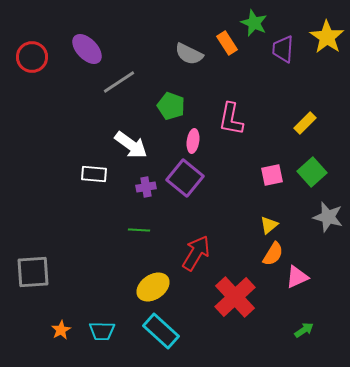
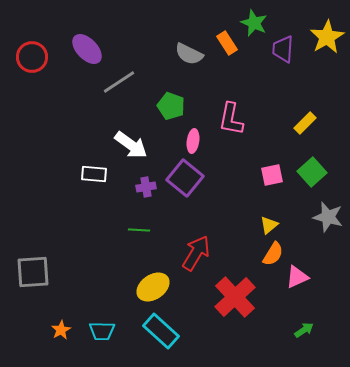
yellow star: rotated 8 degrees clockwise
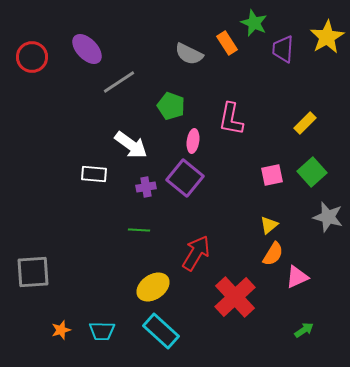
orange star: rotated 12 degrees clockwise
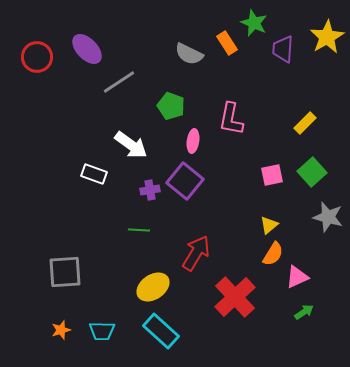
red circle: moved 5 px right
white rectangle: rotated 15 degrees clockwise
purple square: moved 3 px down
purple cross: moved 4 px right, 3 px down
gray square: moved 32 px right
green arrow: moved 18 px up
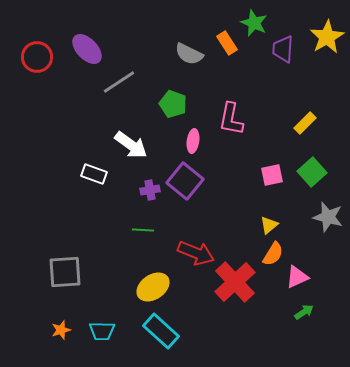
green pentagon: moved 2 px right, 2 px up
green line: moved 4 px right
red arrow: rotated 81 degrees clockwise
red cross: moved 15 px up
